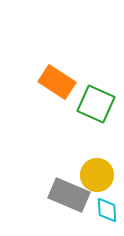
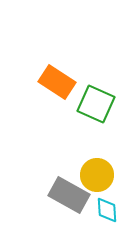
gray rectangle: rotated 6 degrees clockwise
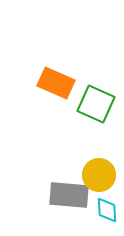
orange rectangle: moved 1 px left, 1 px down; rotated 9 degrees counterclockwise
yellow circle: moved 2 px right
gray rectangle: rotated 24 degrees counterclockwise
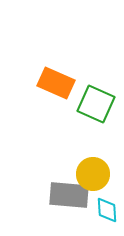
yellow circle: moved 6 px left, 1 px up
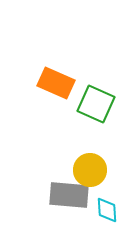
yellow circle: moved 3 px left, 4 px up
